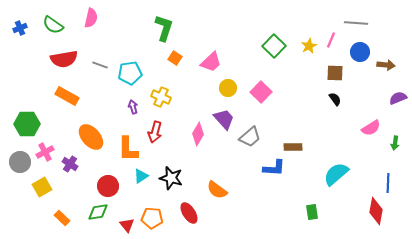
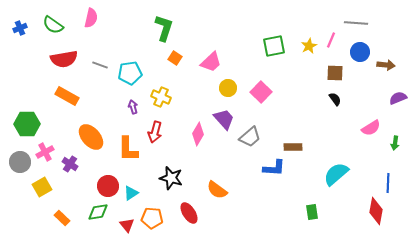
green square at (274, 46): rotated 35 degrees clockwise
cyan triangle at (141, 176): moved 10 px left, 17 px down
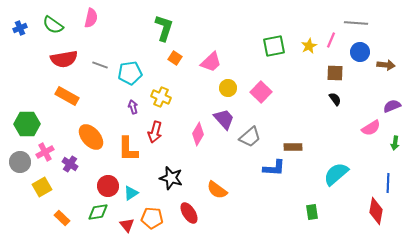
purple semicircle at (398, 98): moved 6 px left, 8 px down
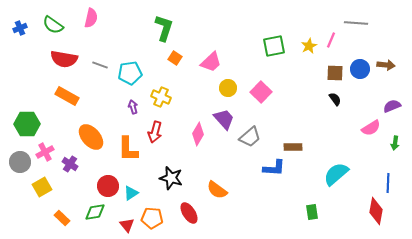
blue circle at (360, 52): moved 17 px down
red semicircle at (64, 59): rotated 20 degrees clockwise
green diamond at (98, 212): moved 3 px left
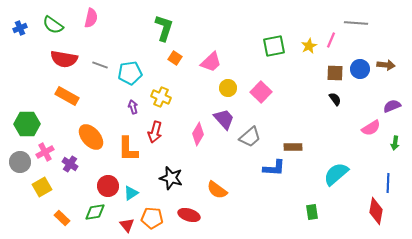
red ellipse at (189, 213): moved 2 px down; rotated 40 degrees counterclockwise
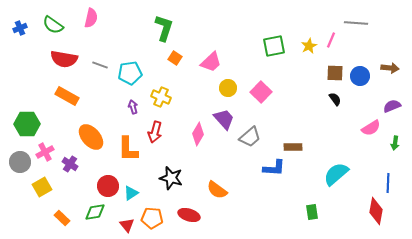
brown arrow at (386, 65): moved 4 px right, 3 px down
blue circle at (360, 69): moved 7 px down
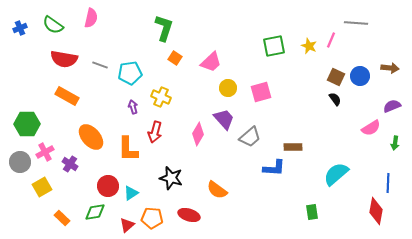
yellow star at (309, 46): rotated 21 degrees counterclockwise
brown square at (335, 73): moved 1 px right, 4 px down; rotated 24 degrees clockwise
pink square at (261, 92): rotated 30 degrees clockwise
red triangle at (127, 225): rotated 28 degrees clockwise
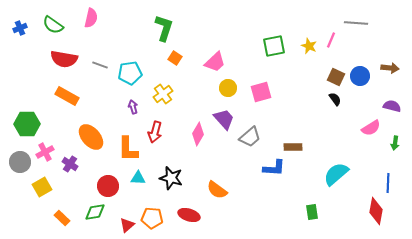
pink trapezoid at (211, 62): moved 4 px right
yellow cross at (161, 97): moved 2 px right, 3 px up; rotated 30 degrees clockwise
purple semicircle at (392, 106): rotated 36 degrees clockwise
cyan triangle at (131, 193): moved 7 px right, 15 px up; rotated 35 degrees clockwise
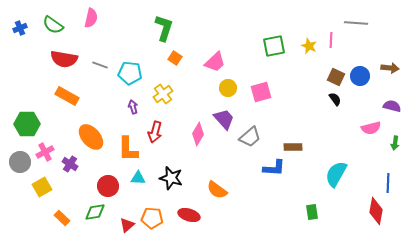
pink line at (331, 40): rotated 21 degrees counterclockwise
cyan pentagon at (130, 73): rotated 15 degrees clockwise
pink semicircle at (371, 128): rotated 18 degrees clockwise
cyan semicircle at (336, 174): rotated 20 degrees counterclockwise
